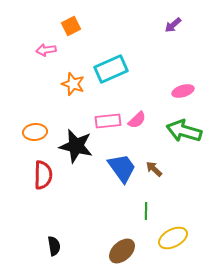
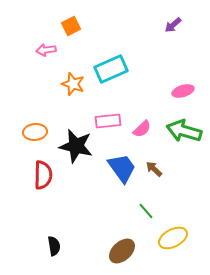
pink semicircle: moved 5 px right, 9 px down
green line: rotated 42 degrees counterclockwise
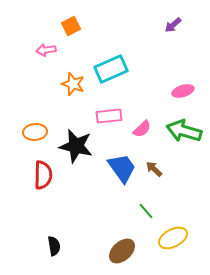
pink rectangle: moved 1 px right, 5 px up
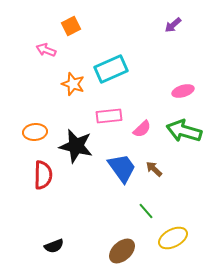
pink arrow: rotated 30 degrees clockwise
black semicircle: rotated 78 degrees clockwise
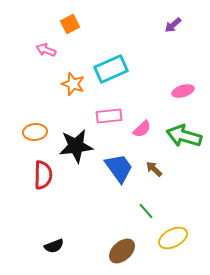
orange square: moved 1 px left, 2 px up
green arrow: moved 5 px down
black star: rotated 20 degrees counterclockwise
blue trapezoid: moved 3 px left
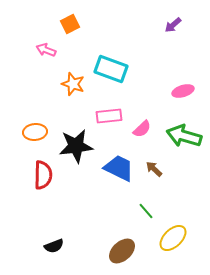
cyan rectangle: rotated 44 degrees clockwise
blue trapezoid: rotated 28 degrees counterclockwise
yellow ellipse: rotated 16 degrees counterclockwise
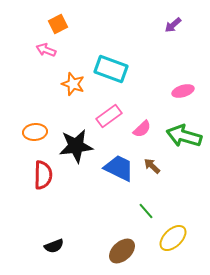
orange square: moved 12 px left
pink rectangle: rotated 30 degrees counterclockwise
brown arrow: moved 2 px left, 3 px up
